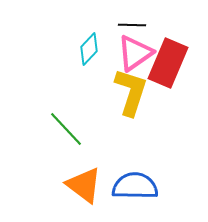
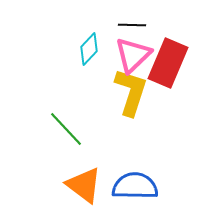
pink triangle: moved 2 px left, 2 px down; rotated 9 degrees counterclockwise
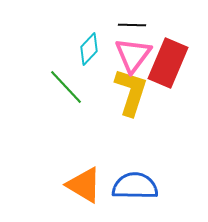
pink triangle: rotated 9 degrees counterclockwise
green line: moved 42 px up
orange triangle: rotated 6 degrees counterclockwise
